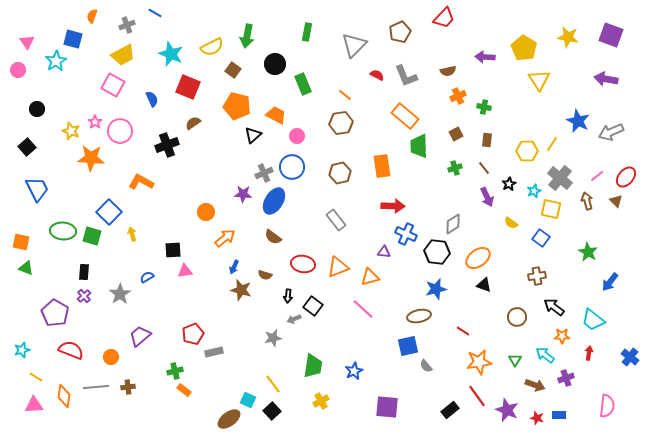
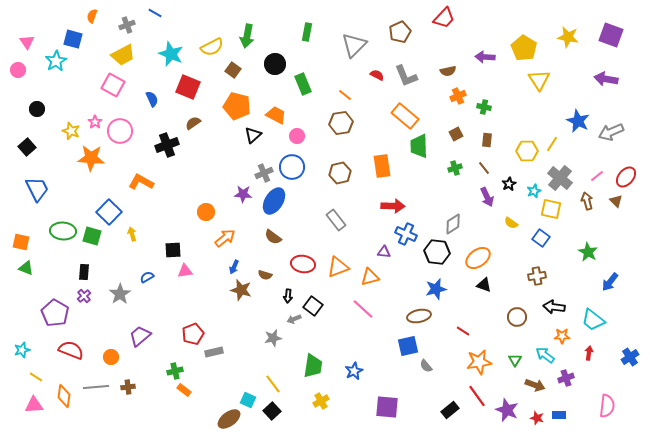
black arrow at (554, 307): rotated 30 degrees counterclockwise
blue cross at (630, 357): rotated 18 degrees clockwise
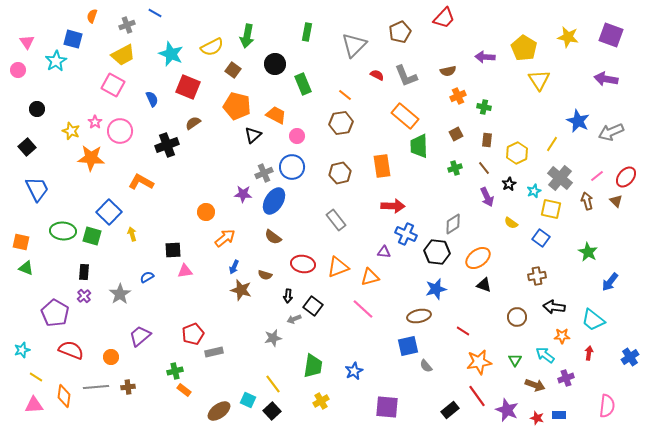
yellow hexagon at (527, 151): moved 10 px left, 2 px down; rotated 25 degrees counterclockwise
brown ellipse at (229, 419): moved 10 px left, 8 px up
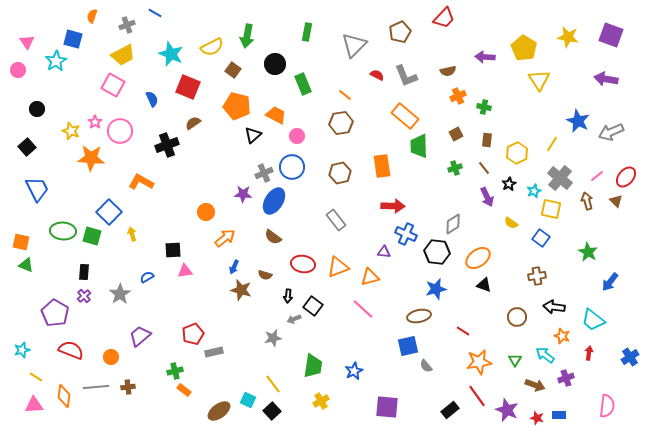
green triangle at (26, 268): moved 3 px up
orange star at (562, 336): rotated 21 degrees clockwise
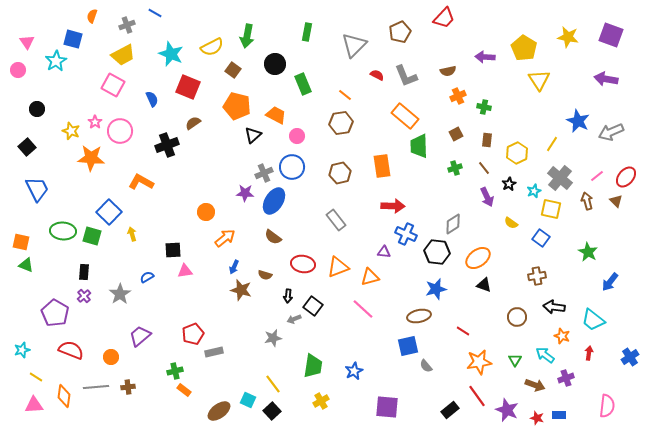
purple star at (243, 194): moved 2 px right, 1 px up
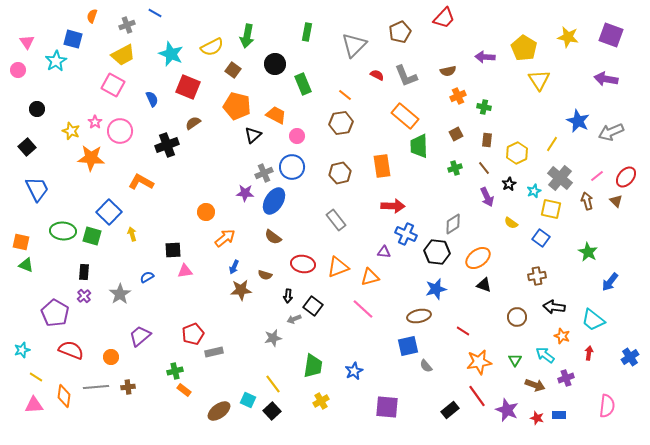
brown star at (241, 290): rotated 20 degrees counterclockwise
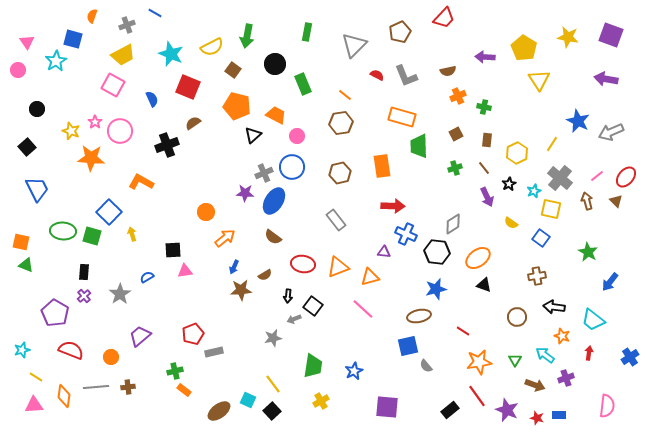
orange rectangle at (405, 116): moved 3 px left, 1 px down; rotated 24 degrees counterclockwise
brown semicircle at (265, 275): rotated 48 degrees counterclockwise
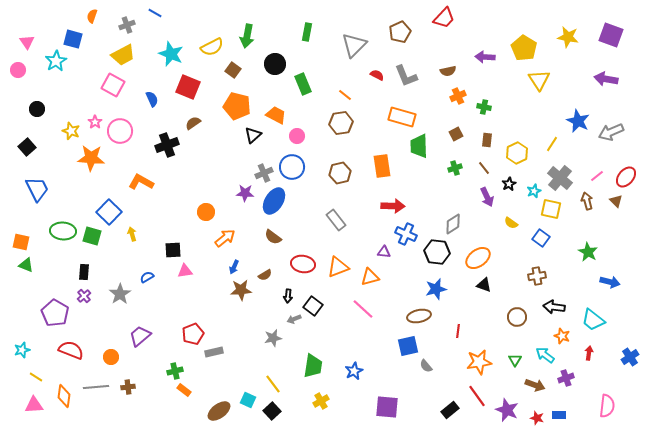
blue arrow at (610, 282): rotated 114 degrees counterclockwise
red line at (463, 331): moved 5 px left; rotated 64 degrees clockwise
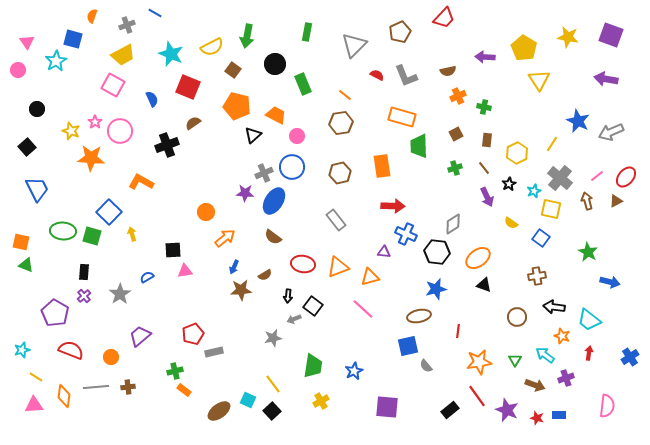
brown triangle at (616, 201): rotated 48 degrees clockwise
cyan trapezoid at (593, 320): moved 4 px left
